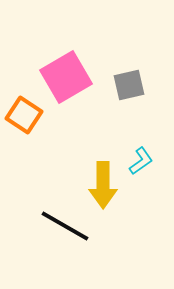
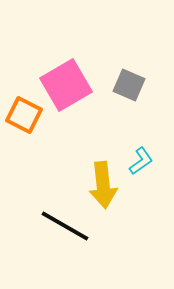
pink square: moved 8 px down
gray square: rotated 36 degrees clockwise
orange square: rotated 6 degrees counterclockwise
yellow arrow: rotated 6 degrees counterclockwise
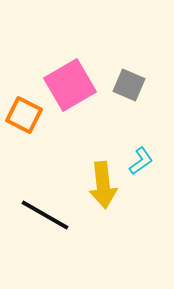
pink square: moved 4 px right
black line: moved 20 px left, 11 px up
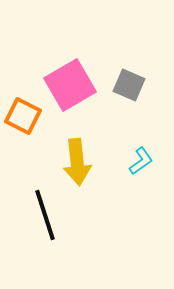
orange square: moved 1 px left, 1 px down
yellow arrow: moved 26 px left, 23 px up
black line: rotated 42 degrees clockwise
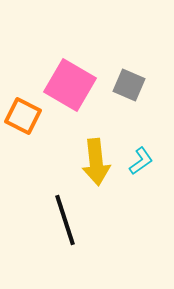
pink square: rotated 30 degrees counterclockwise
yellow arrow: moved 19 px right
black line: moved 20 px right, 5 px down
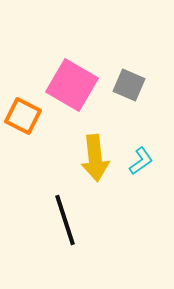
pink square: moved 2 px right
yellow arrow: moved 1 px left, 4 px up
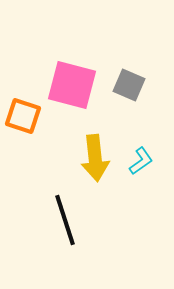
pink square: rotated 15 degrees counterclockwise
orange square: rotated 9 degrees counterclockwise
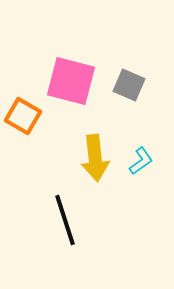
pink square: moved 1 px left, 4 px up
orange square: rotated 12 degrees clockwise
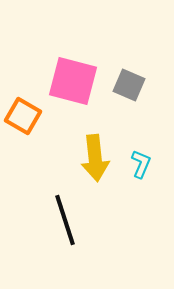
pink square: moved 2 px right
cyan L-shape: moved 3 px down; rotated 32 degrees counterclockwise
